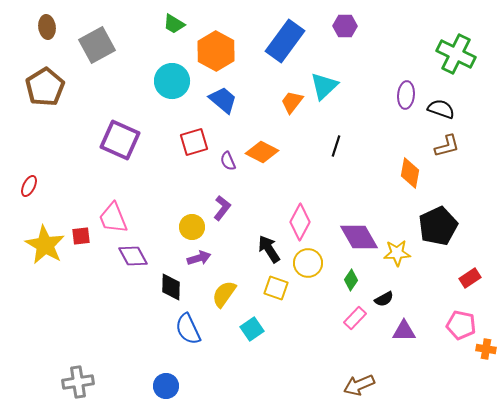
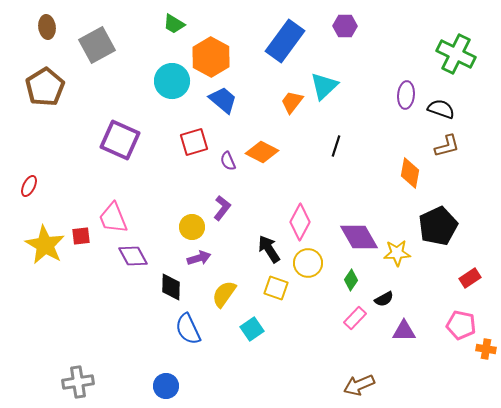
orange hexagon at (216, 51): moved 5 px left, 6 px down
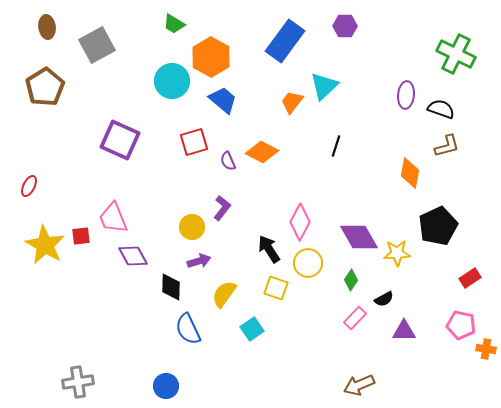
purple arrow at (199, 258): moved 3 px down
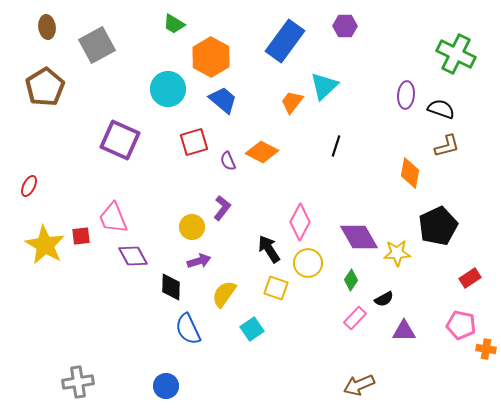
cyan circle at (172, 81): moved 4 px left, 8 px down
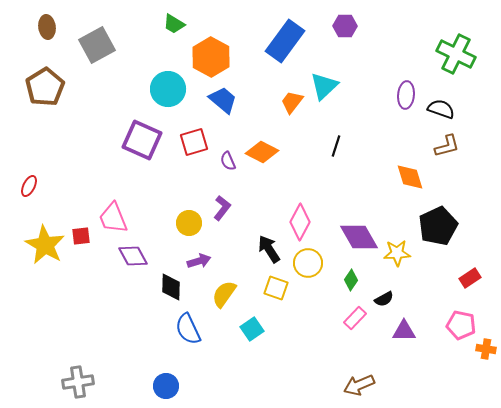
purple square at (120, 140): moved 22 px right
orange diamond at (410, 173): moved 4 px down; rotated 28 degrees counterclockwise
yellow circle at (192, 227): moved 3 px left, 4 px up
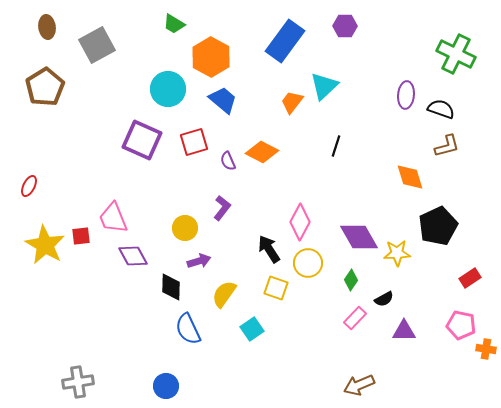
yellow circle at (189, 223): moved 4 px left, 5 px down
